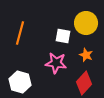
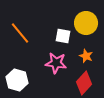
orange line: rotated 55 degrees counterclockwise
orange star: moved 1 px down
white hexagon: moved 3 px left, 2 px up
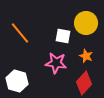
white hexagon: moved 1 px down
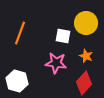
orange line: rotated 60 degrees clockwise
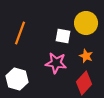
white hexagon: moved 2 px up
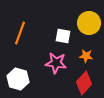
yellow circle: moved 3 px right
orange star: rotated 16 degrees counterclockwise
white hexagon: moved 1 px right
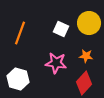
white square: moved 2 px left, 7 px up; rotated 14 degrees clockwise
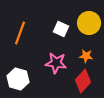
red diamond: moved 1 px left, 2 px up
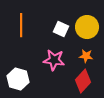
yellow circle: moved 2 px left, 4 px down
orange line: moved 1 px right, 8 px up; rotated 20 degrees counterclockwise
pink star: moved 2 px left, 3 px up
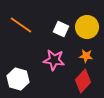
orange line: rotated 55 degrees counterclockwise
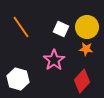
orange line: moved 2 px down; rotated 20 degrees clockwise
orange star: moved 7 px up
pink star: rotated 30 degrees clockwise
red diamond: moved 1 px left
